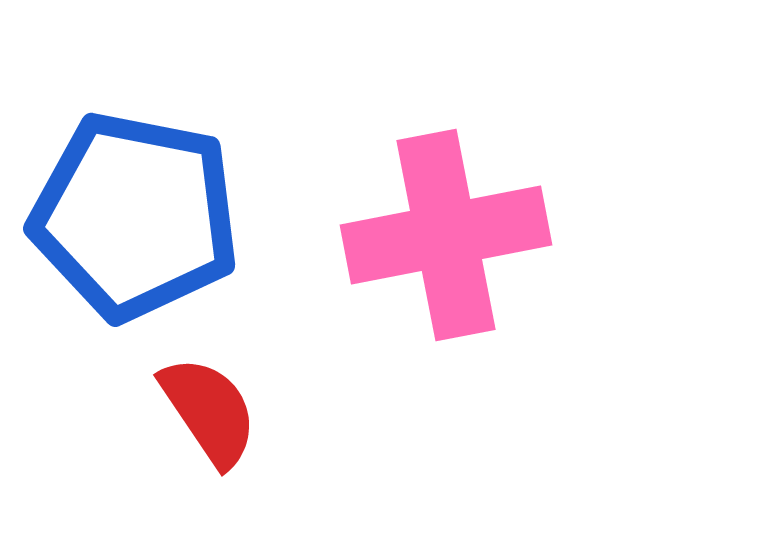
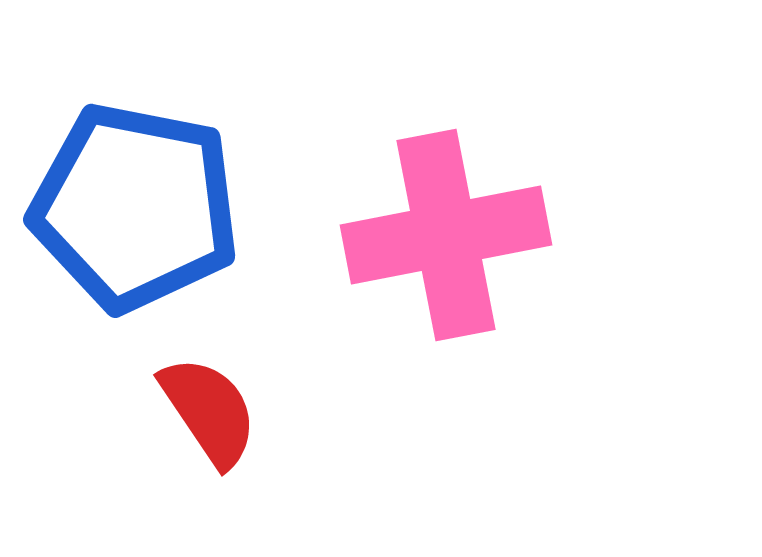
blue pentagon: moved 9 px up
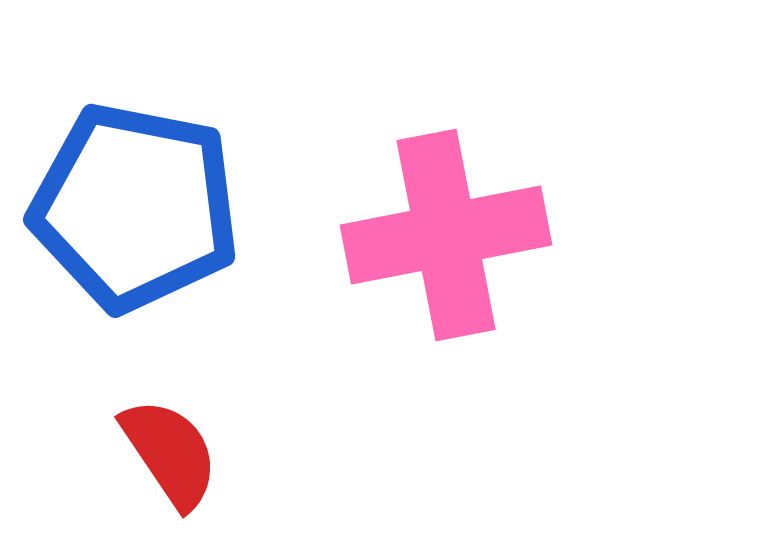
red semicircle: moved 39 px left, 42 px down
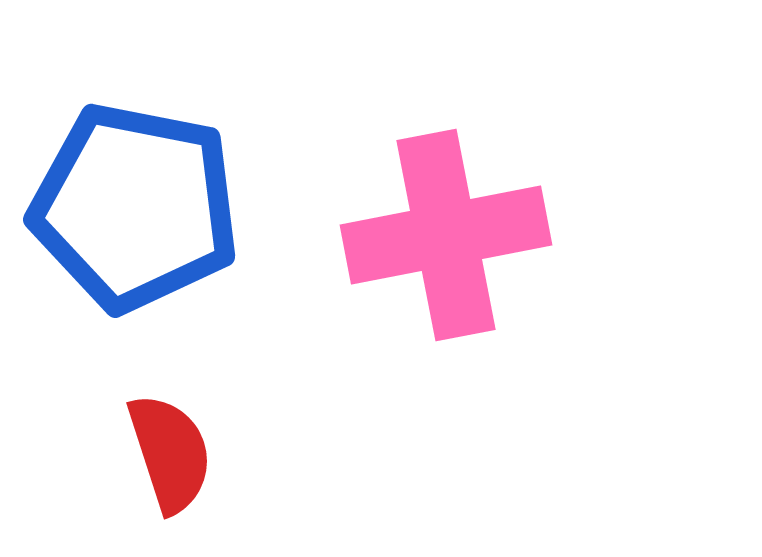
red semicircle: rotated 16 degrees clockwise
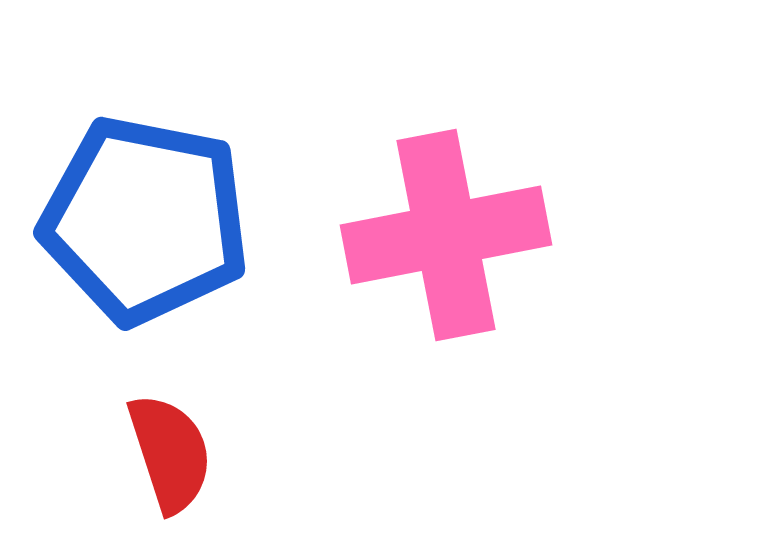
blue pentagon: moved 10 px right, 13 px down
